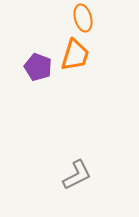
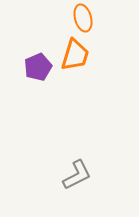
purple pentagon: rotated 28 degrees clockwise
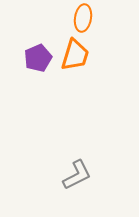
orange ellipse: rotated 24 degrees clockwise
purple pentagon: moved 9 px up
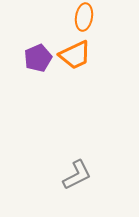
orange ellipse: moved 1 px right, 1 px up
orange trapezoid: rotated 48 degrees clockwise
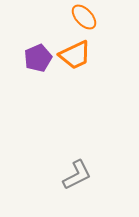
orange ellipse: rotated 52 degrees counterclockwise
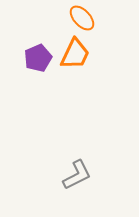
orange ellipse: moved 2 px left, 1 px down
orange trapezoid: moved 1 px up; rotated 40 degrees counterclockwise
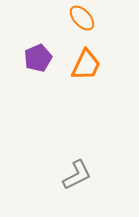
orange trapezoid: moved 11 px right, 11 px down
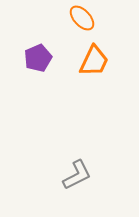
orange trapezoid: moved 8 px right, 4 px up
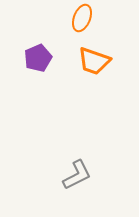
orange ellipse: rotated 64 degrees clockwise
orange trapezoid: rotated 84 degrees clockwise
